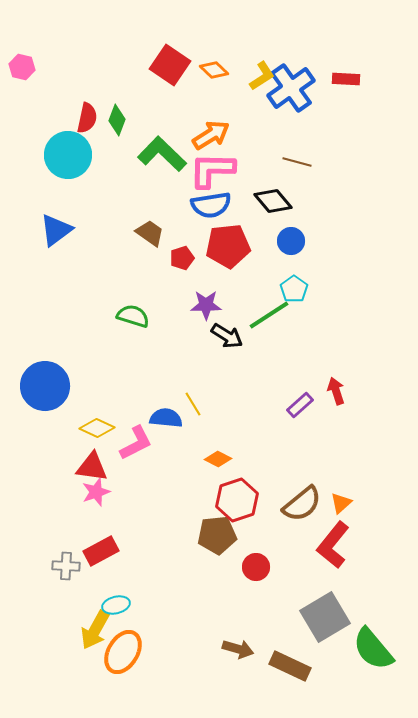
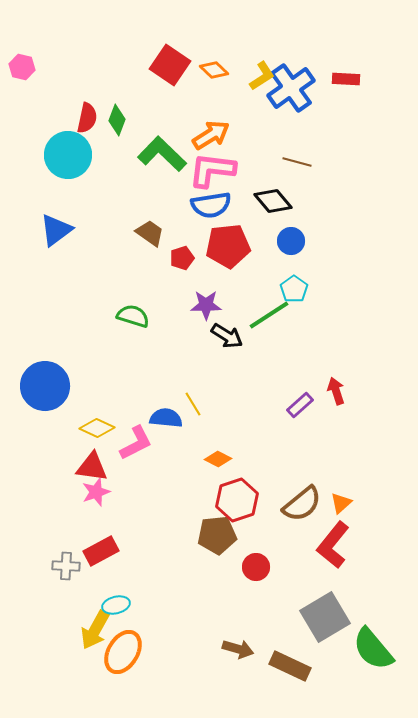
pink L-shape at (212, 170): rotated 6 degrees clockwise
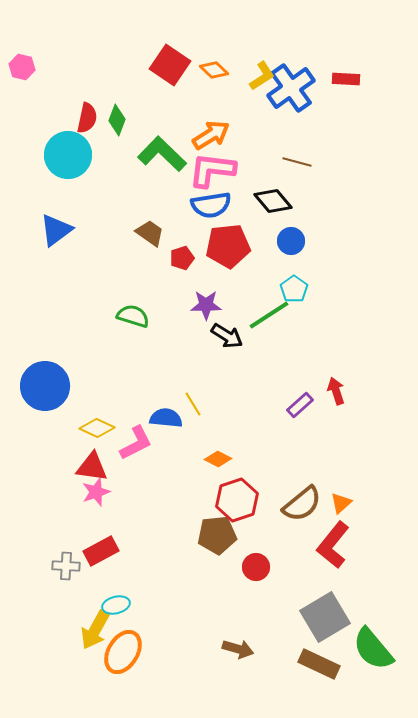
brown rectangle at (290, 666): moved 29 px right, 2 px up
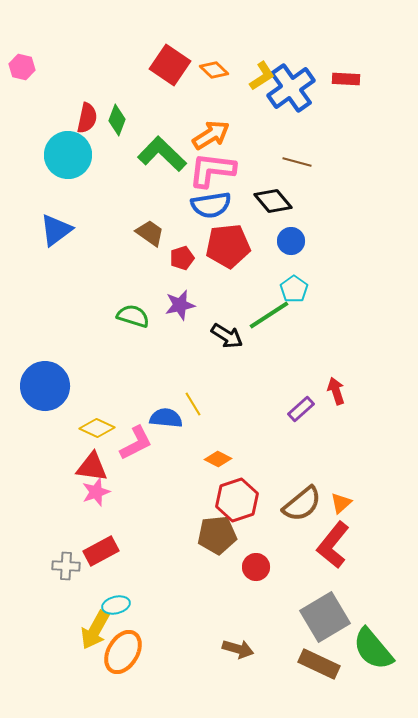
purple star at (206, 305): moved 26 px left; rotated 12 degrees counterclockwise
purple rectangle at (300, 405): moved 1 px right, 4 px down
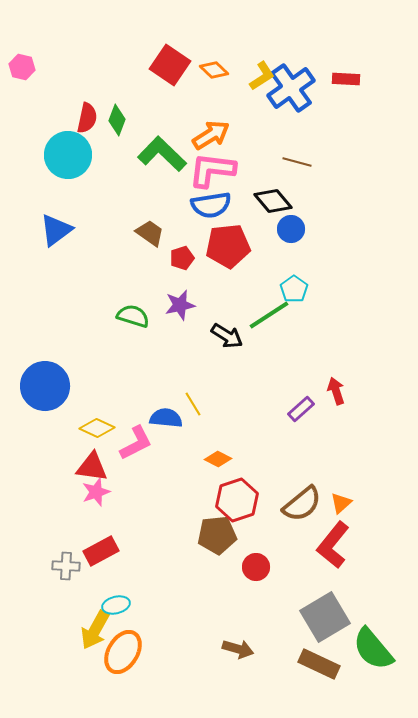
blue circle at (291, 241): moved 12 px up
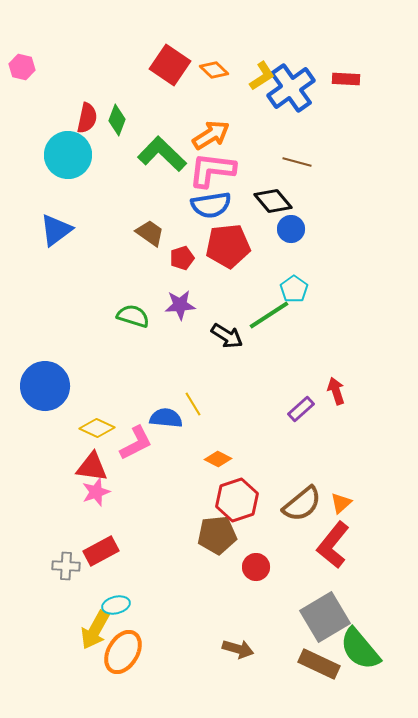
purple star at (180, 305): rotated 8 degrees clockwise
green semicircle at (373, 649): moved 13 px left
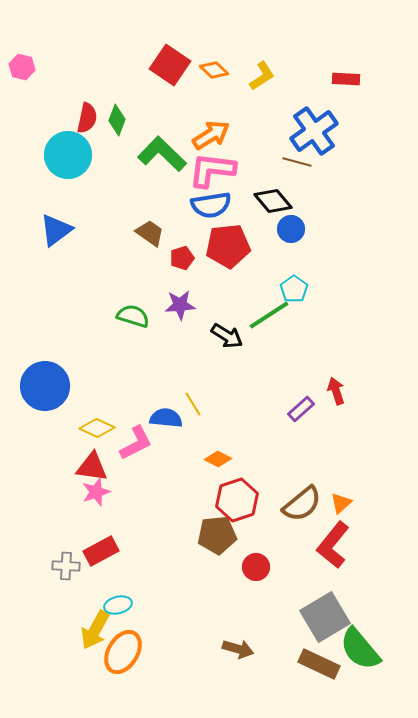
blue cross at (291, 88): moved 23 px right, 43 px down
cyan ellipse at (116, 605): moved 2 px right
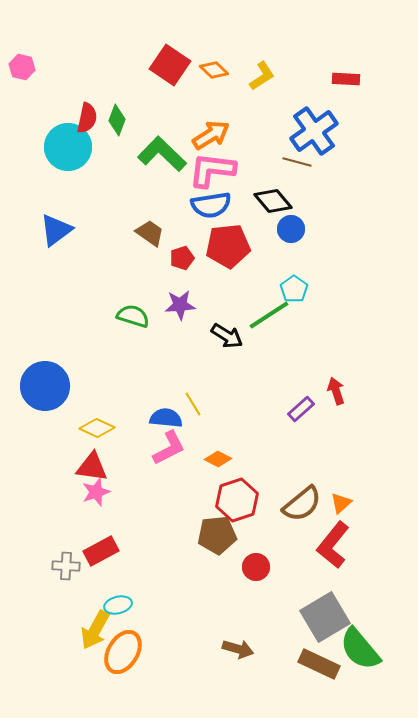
cyan circle at (68, 155): moved 8 px up
pink L-shape at (136, 443): moved 33 px right, 5 px down
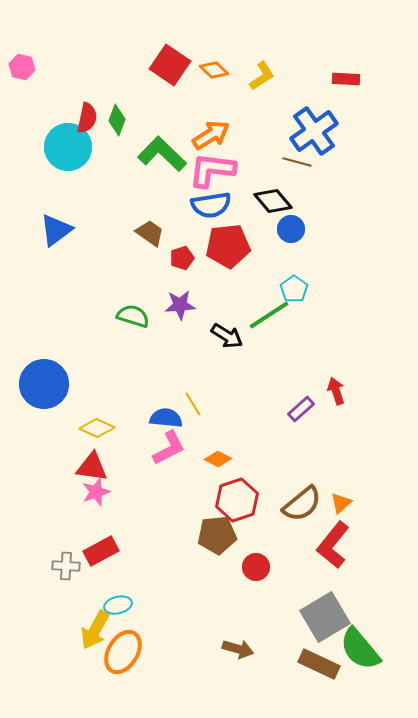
blue circle at (45, 386): moved 1 px left, 2 px up
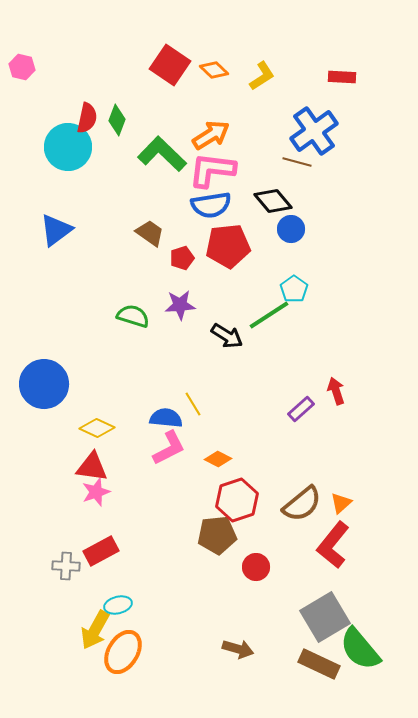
red rectangle at (346, 79): moved 4 px left, 2 px up
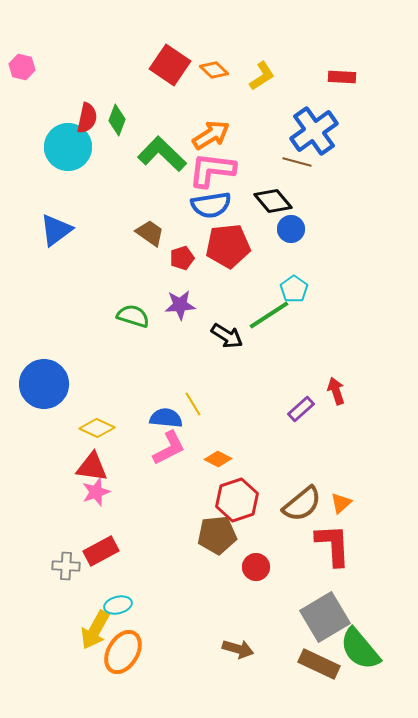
red L-shape at (333, 545): rotated 138 degrees clockwise
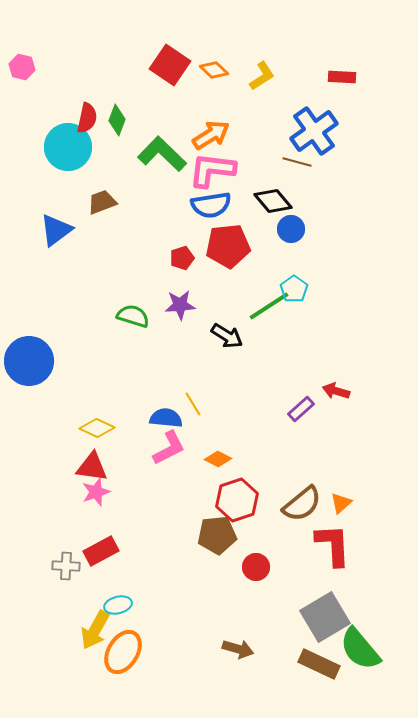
brown trapezoid at (150, 233): moved 48 px left, 31 px up; rotated 56 degrees counterclockwise
green line at (269, 315): moved 9 px up
blue circle at (44, 384): moved 15 px left, 23 px up
red arrow at (336, 391): rotated 56 degrees counterclockwise
